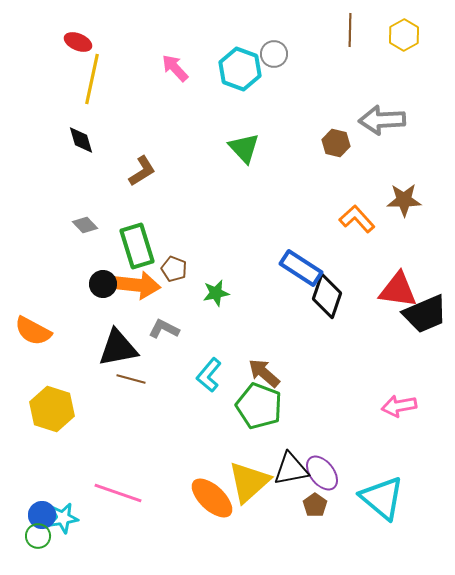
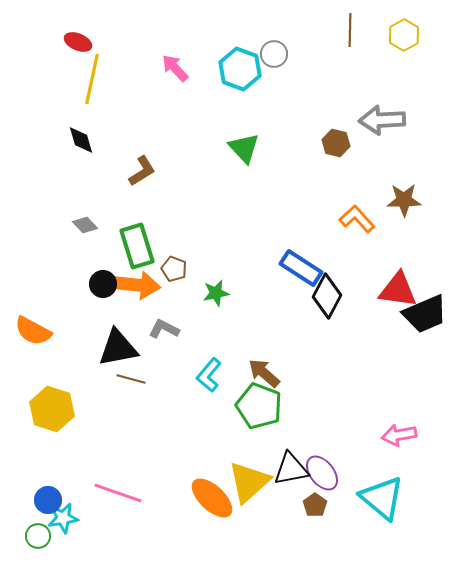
black diamond at (327, 296): rotated 9 degrees clockwise
pink arrow at (399, 406): moved 29 px down
blue circle at (42, 515): moved 6 px right, 15 px up
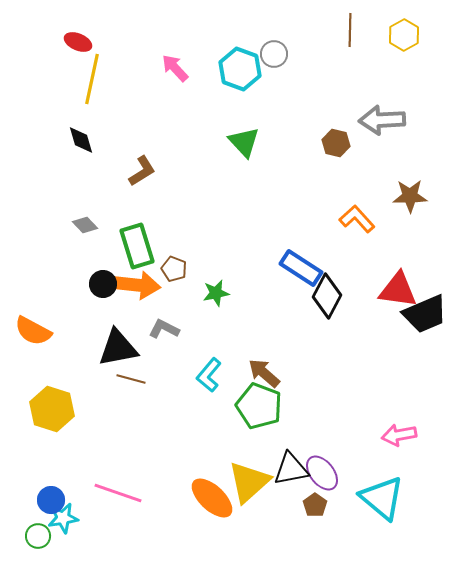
green triangle at (244, 148): moved 6 px up
brown star at (404, 200): moved 6 px right, 4 px up
blue circle at (48, 500): moved 3 px right
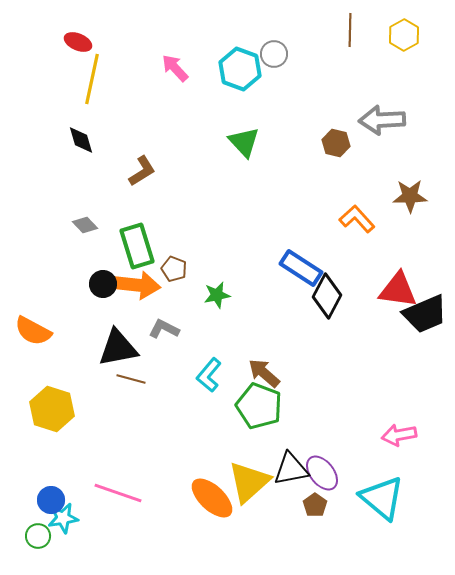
green star at (216, 293): moved 1 px right, 2 px down
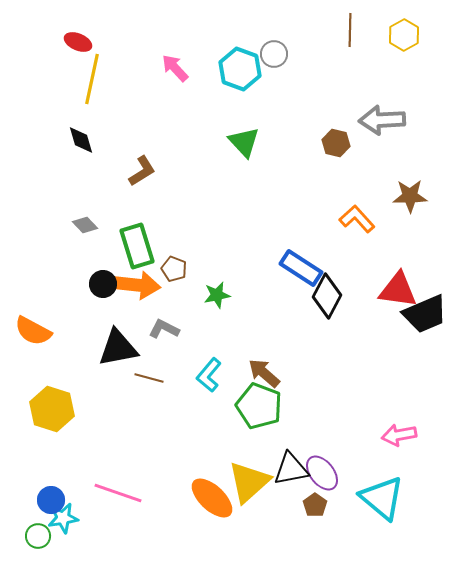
brown line at (131, 379): moved 18 px right, 1 px up
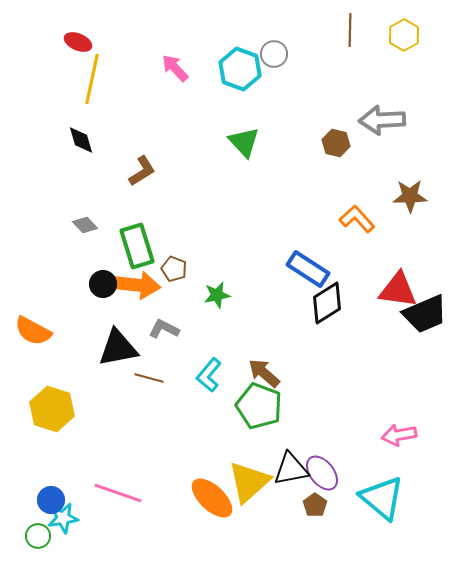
blue rectangle at (301, 268): moved 7 px right, 1 px down
black diamond at (327, 296): moved 7 px down; rotated 30 degrees clockwise
